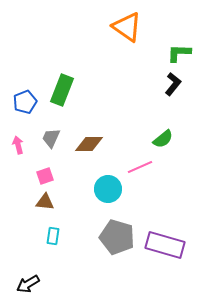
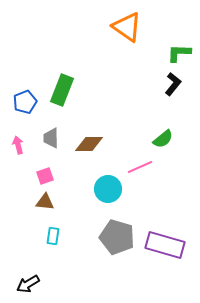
gray trapezoid: rotated 25 degrees counterclockwise
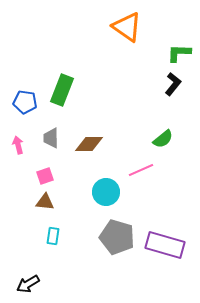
blue pentagon: rotated 30 degrees clockwise
pink line: moved 1 px right, 3 px down
cyan circle: moved 2 px left, 3 px down
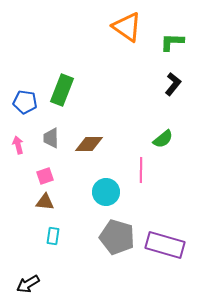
green L-shape: moved 7 px left, 11 px up
pink line: rotated 65 degrees counterclockwise
